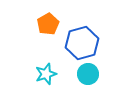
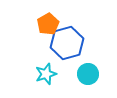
blue hexagon: moved 15 px left
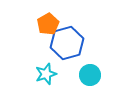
cyan circle: moved 2 px right, 1 px down
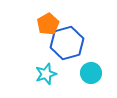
cyan circle: moved 1 px right, 2 px up
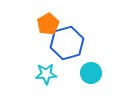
cyan star: rotated 15 degrees clockwise
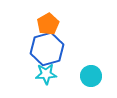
blue hexagon: moved 20 px left, 6 px down
cyan circle: moved 3 px down
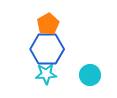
blue hexagon: rotated 16 degrees clockwise
cyan circle: moved 1 px left, 1 px up
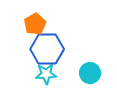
orange pentagon: moved 13 px left
cyan circle: moved 2 px up
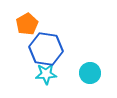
orange pentagon: moved 8 px left
blue hexagon: moved 1 px left; rotated 8 degrees clockwise
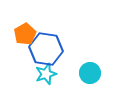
orange pentagon: moved 2 px left, 10 px down
cyan star: rotated 15 degrees counterclockwise
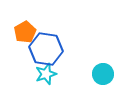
orange pentagon: moved 2 px up
cyan circle: moved 13 px right, 1 px down
